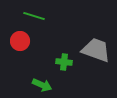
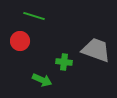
green arrow: moved 5 px up
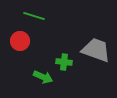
green arrow: moved 1 px right, 3 px up
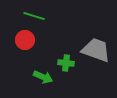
red circle: moved 5 px right, 1 px up
green cross: moved 2 px right, 1 px down
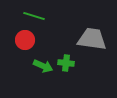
gray trapezoid: moved 4 px left, 11 px up; rotated 12 degrees counterclockwise
green arrow: moved 11 px up
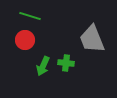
green line: moved 4 px left
gray trapezoid: rotated 120 degrees counterclockwise
green arrow: rotated 90 degrees clockwise
